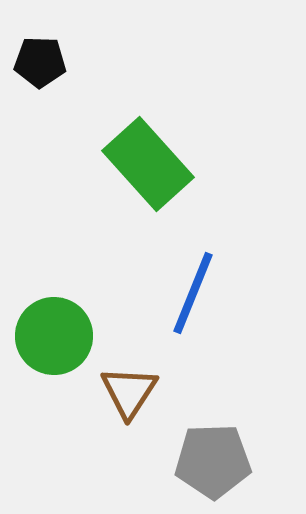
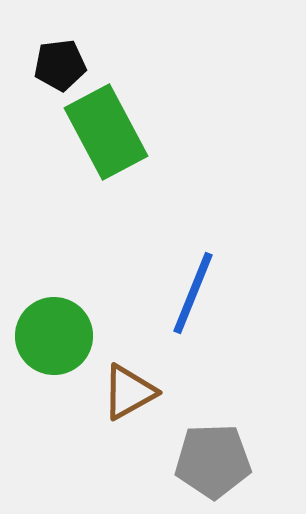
black pentagon: moved 20 px right, 3 px down; rotated 9 degrees counterclockwise
green rectangle: moved 42 px left, 32 px up; rotated 14 degrees clockwise
brown triangle: rotated 28 degrees clockwise
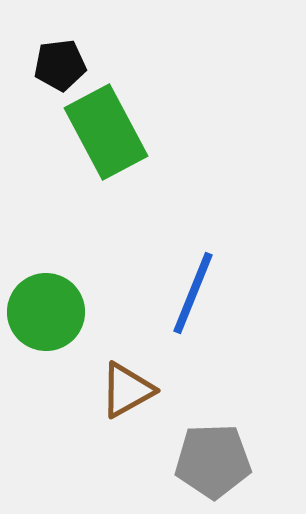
green circle: moved 8 px left, 24 px up
brown triangle: moved 2 px left, 2 px up
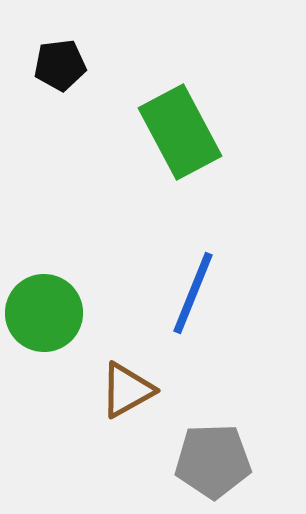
green rectangle: moved 74 px right
green circle: moved 2 px left, 1 px down
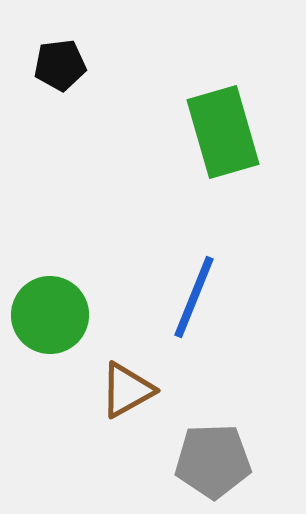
green rectangle: moved 43 px right; rotated 12 degrees clockwise
blue line: moved 1 px right, 4 px down
green circle: moved 6 px right, 2 px down
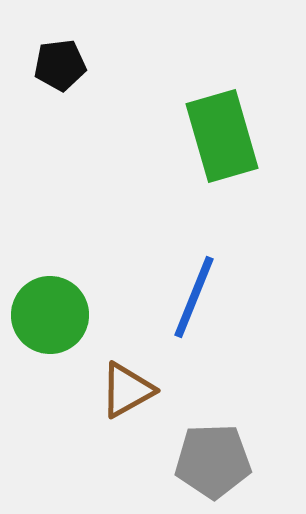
green rectangle: moved 1 px left, 4 px down
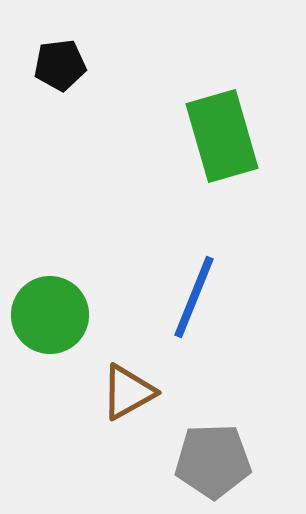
brown triangle: moved 1 px right, 2 px down
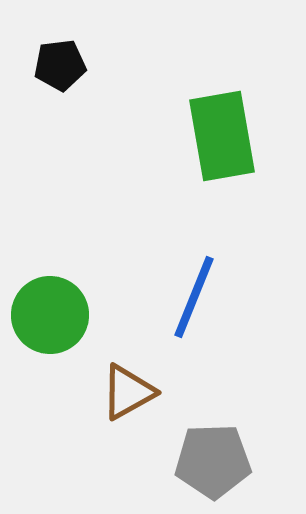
green rectangle: rotated 6 degrees clockwise
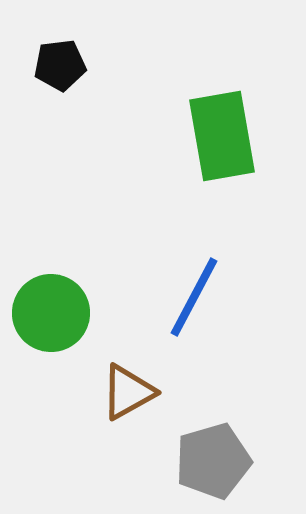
blue line: rotated 6 degrees clockwise
green circle: moved 1 px right, 2 px up
gray pentagon: rotated 14 degrees counterclockwise
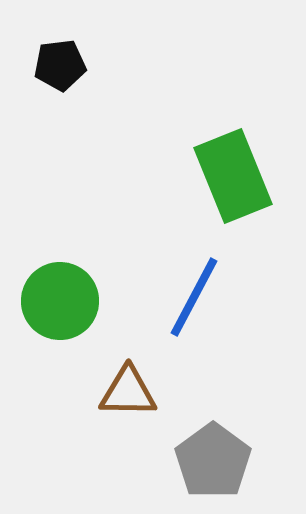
green rectangle: moved 11 px right, 40 px down; rotated 12 degrees counterclockwise
green circle: moved 9 px right, 12 px up
brown triangle: rotated 30 degrees clockwise
gray pentagon: rotated 20 degrees counterclockwise
